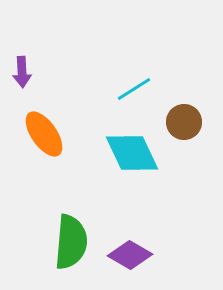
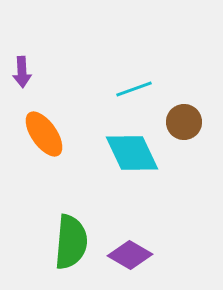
cyan line: rotated 12 degrees clockwise
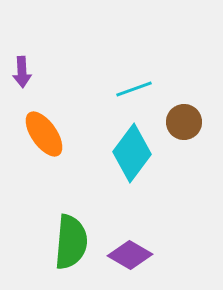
cyan diamond: rotated 62 degrees clockwise
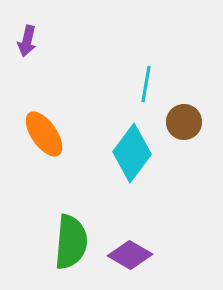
purple arrow: moved 5 px right, 31 px up; rotated 16 degrees clockwise
cyan line: moved 12 px right, 5 px up; rotated 60 degrees counterclockwise
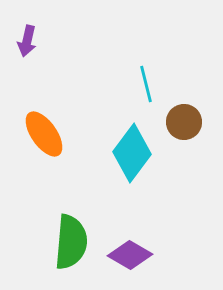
cyan line: rotated 24 degrees counterclockwise
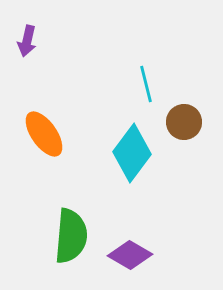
green semicircle: moved 6 px up
